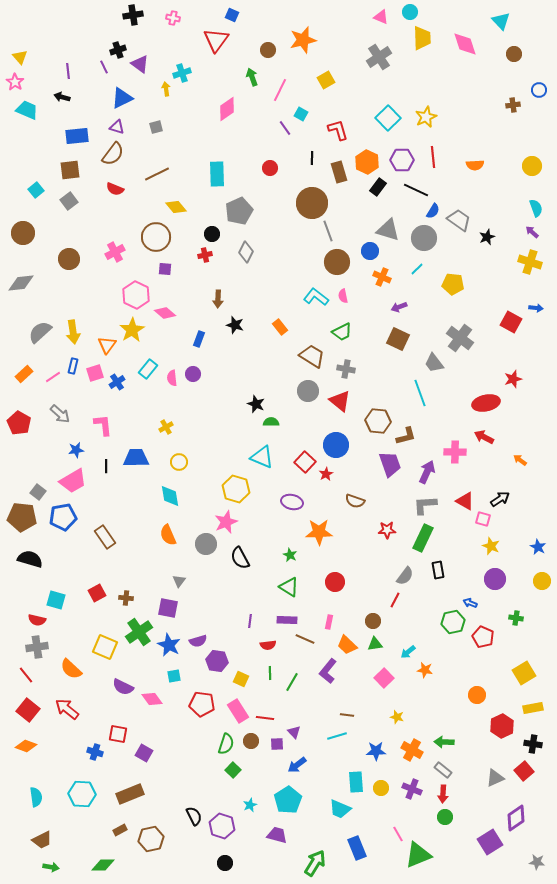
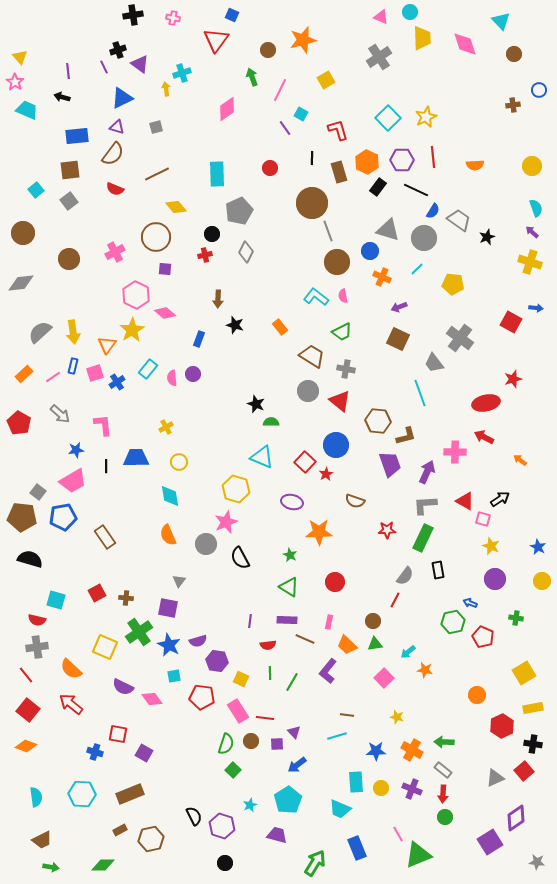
red pentagon at (202, 704): moved 7 px up
red arrow at (67, 709): moved 4 px right, 5 px up
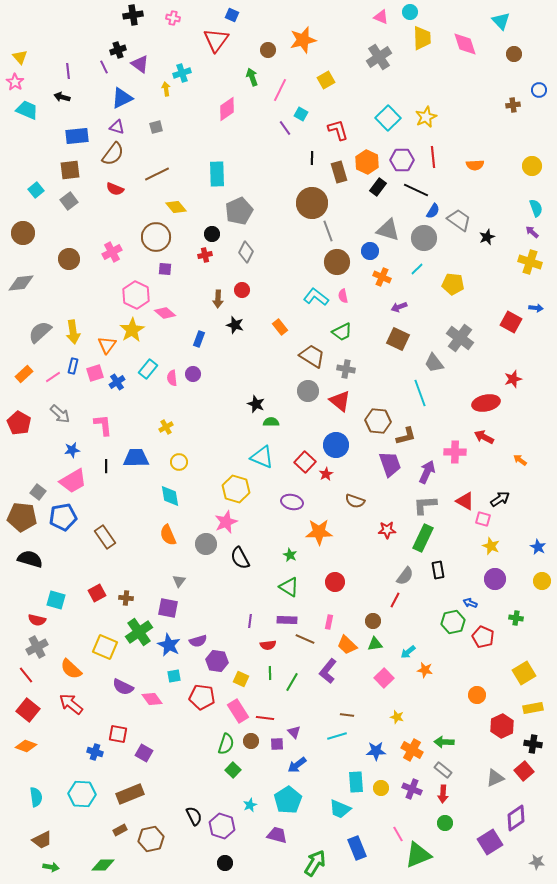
red circle at (270, 168): moved 28 px left, 122 px down
pink cross at (115, 252): moved 3 px left
blue star at (76, 450): moved 4 px left
gray cross at (37, 647): rotated 20 degrees counterclockwise
green circle at (445, 817): moved 6 px down
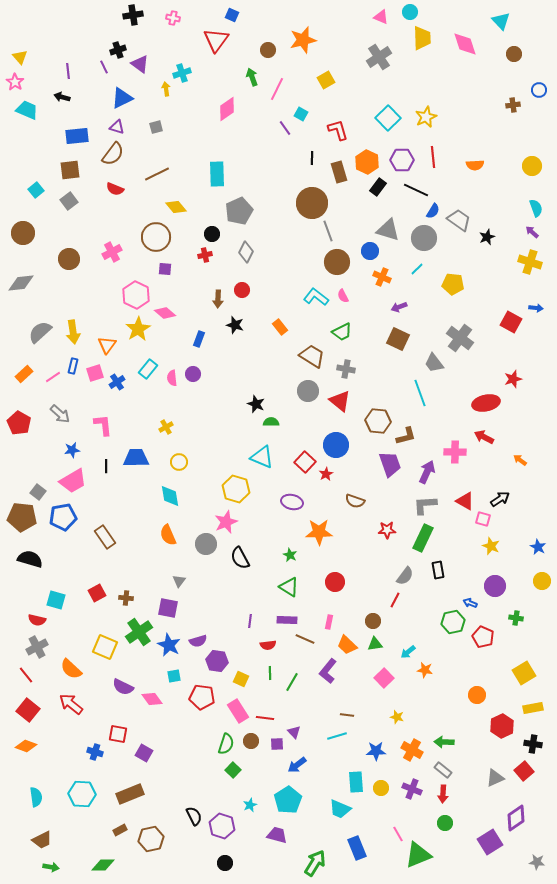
pink line at (280, 90): moved 3 px left, 1 px up
pink semicircle at (343, 296): rotated 16 degrees counterclockwise
yellow star at (132, 330): moved 6 px right, 1 px up
purple circle at (495, 579): moved 7 px down
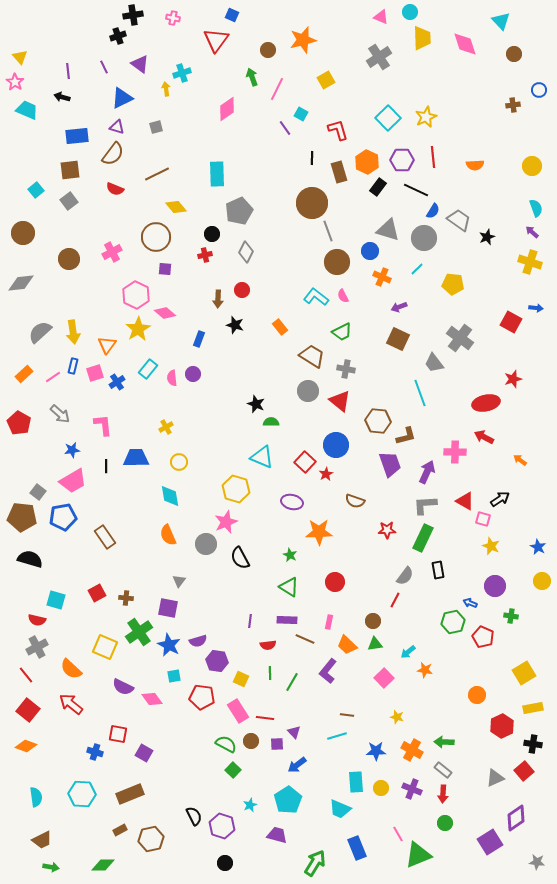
black cross at (118, 50): moved 14 px up
green cross at (516, 618): moved 5 px left, 2 px up
green semicircle at (226, 744): rotated 80 degrees counterclockwise
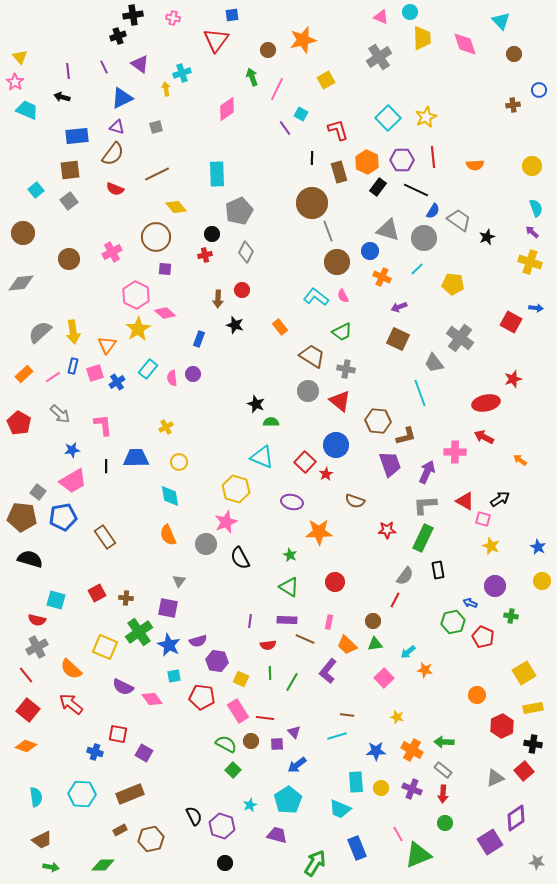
blue square at (232, 15): rotated 32 degrees counterclockwise
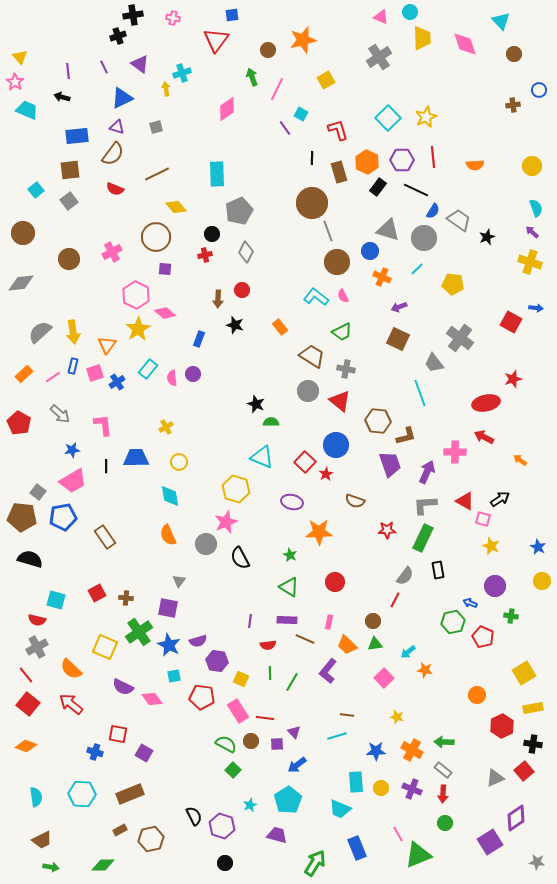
red square at (28, 710): moved 6 px up
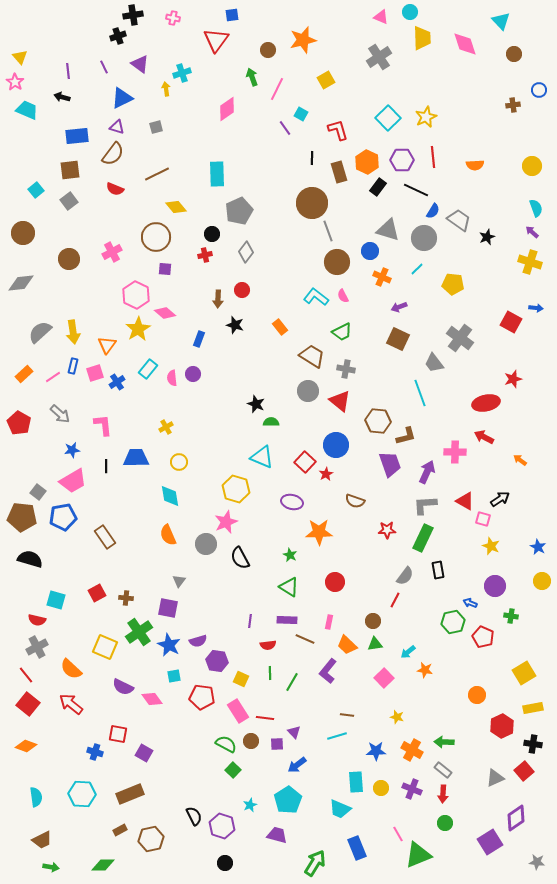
gray diamond at (246, 252): rotated 10 degrees clockwise
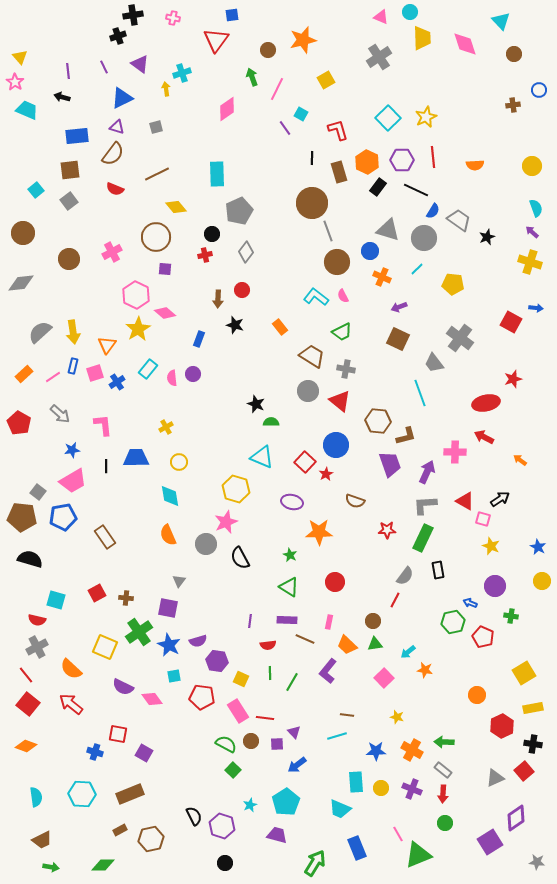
cyan pentagon at (288, 800): moved 2 px left, 2 px down
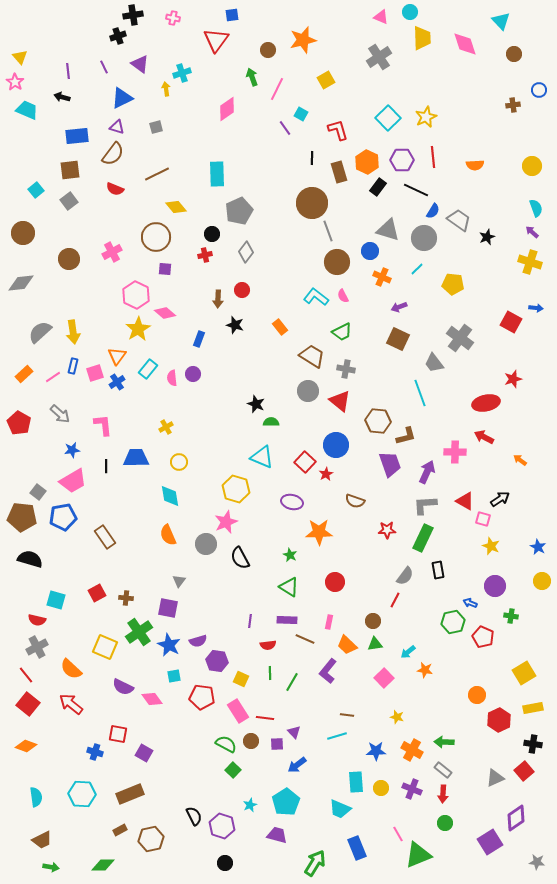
orange triangle at (107, 345): moved 10 px right, 11 px down
red hexagon at (502, 726): moved 3 px left, 6 px up
